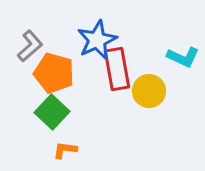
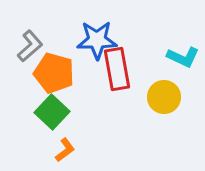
blue star: rotated 24 degrees clockwise
yellow circle: moved 15 px right, 6 px down
orange L-shape: rotated 135 degrees clockwise
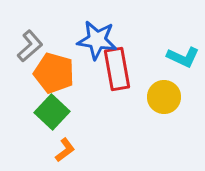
blue star: rotated 9 degrees clockwise
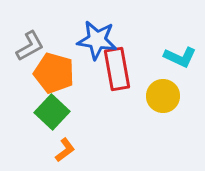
gray L-shape: rotated 12 degrees clockwise
cyan L-shape: moved 3 px left
yellow circle: moved 1 px left, 1 px up
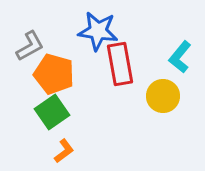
blue star: moved 1 px right, 9 px up
cyan L-shape: rotated 104 degrees clockwise
red rectangle: moved 3 px right, 5 px up
orange pentagon: moved 1 px down
green square: rotated 12 degrees clockwise
orange L-shape: moved 1 px left, 1 px down
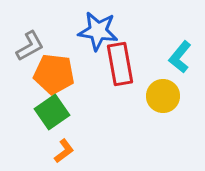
orange pentagon: rotated 9 degrees counterclockwise
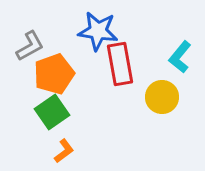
orange pentagon: rotated 27 degrees counterclockwise
yellow circle: moved 1 px left, 1 px down
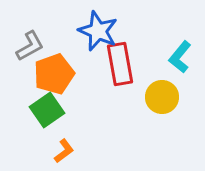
blue star: rotated 15 degrees clockwise
green square: moved 5 px left, 2 px up
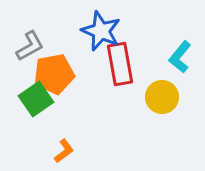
blue star: moved 3 px right
orange pentagon: rotated 9 degrees clockwise
green square: moved 11 px left, 11 px up
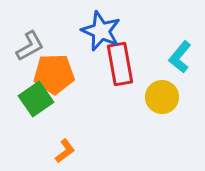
orange pentagon: rotated 9 degrees clockwise
orange L-shape: moved 1 px right
